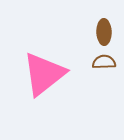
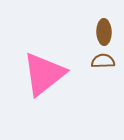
brown semicircle: moved 1 px left, 1 px up
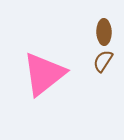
brown semicircle: rotated 55 degrees counterclockwise
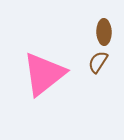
brown semicircle: moved 5 px left, 1 px down
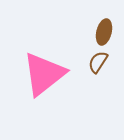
brown ellipse: rotated 15 degrees clockwise
